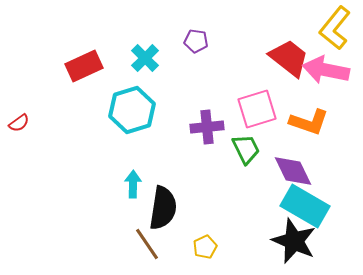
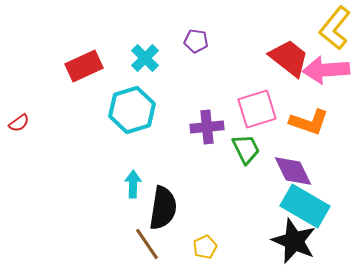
pink arrow: rotated 15 degrees counterclockwise
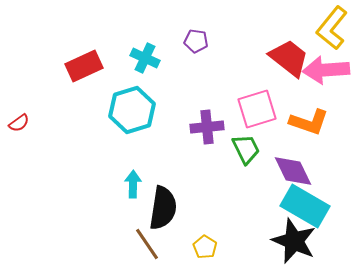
yellow L-shape: moved 3 px left
cyan cross: rotated 20 degrees counterclockwise
yellow pentagon: rotated 15 degrees counterclockwise
